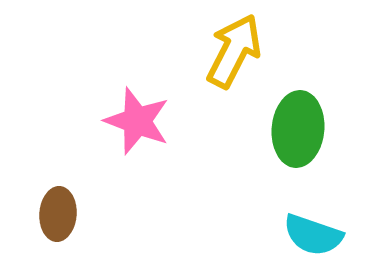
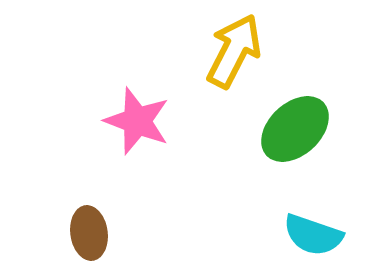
green ellipse: moved 3 px left; rotated 42 degrees clockwise
brown ellipse: moved 31 px right, 19 px down; rotated 12 degrees counterclockwise
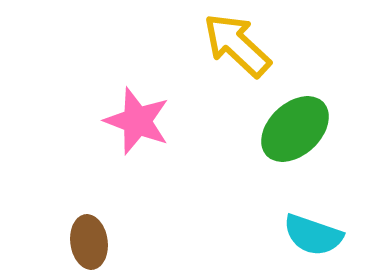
yellow arrow: moved 3 px right, 6 px up; rotated 74 degrees counterclockwise
brown ellipse: moved 9 px down
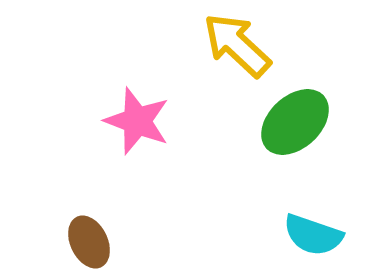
green ellipse: moved 7 px up
brown ellipse: rotated 18 degrees counterclockwise
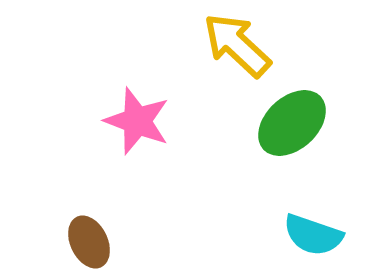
green ellipse: moved 3 px left, 1 px down
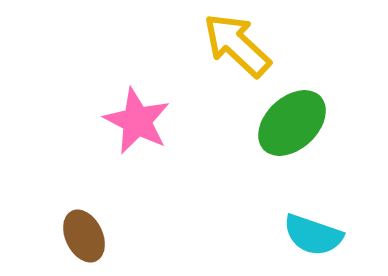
pink star: rotated 6 degrees clockwise
brown ellipse: moved 5 px left, 6 px up
